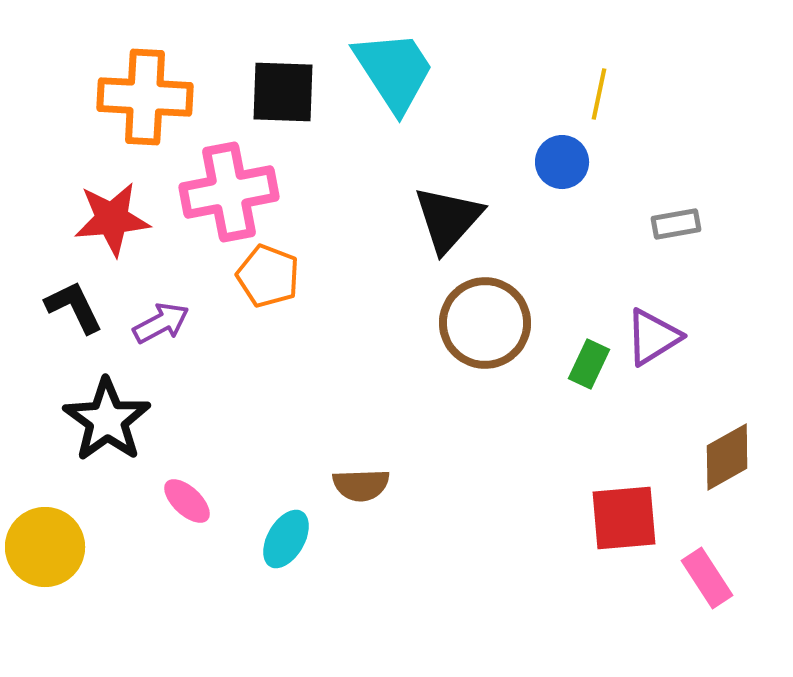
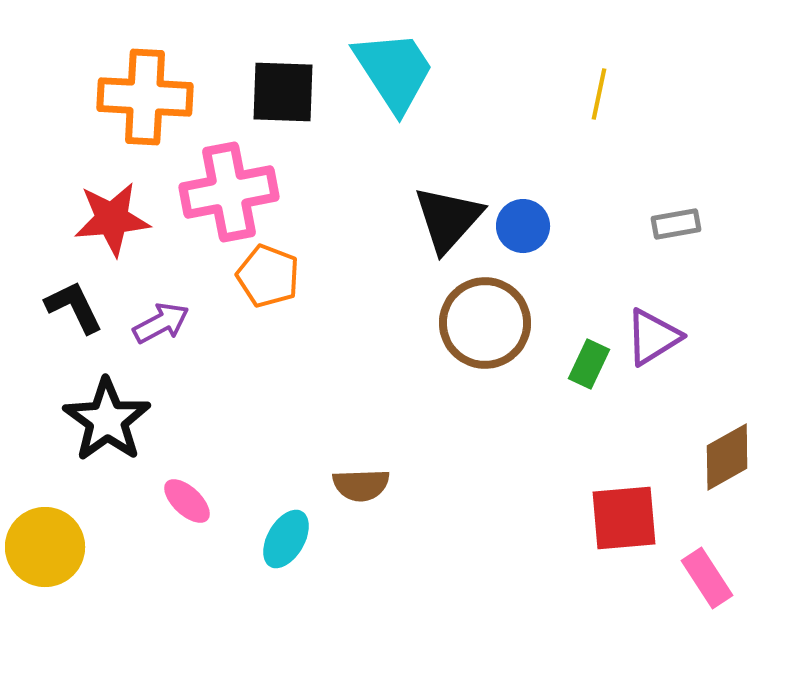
blue circle: moved 39 px left, 64 px down
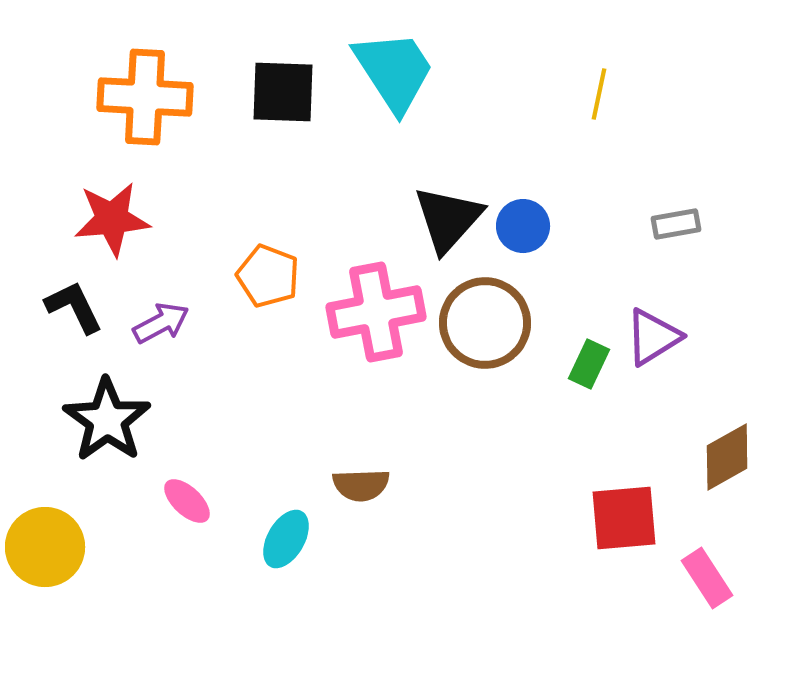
pink cross: moved 147 px right, 120 px down
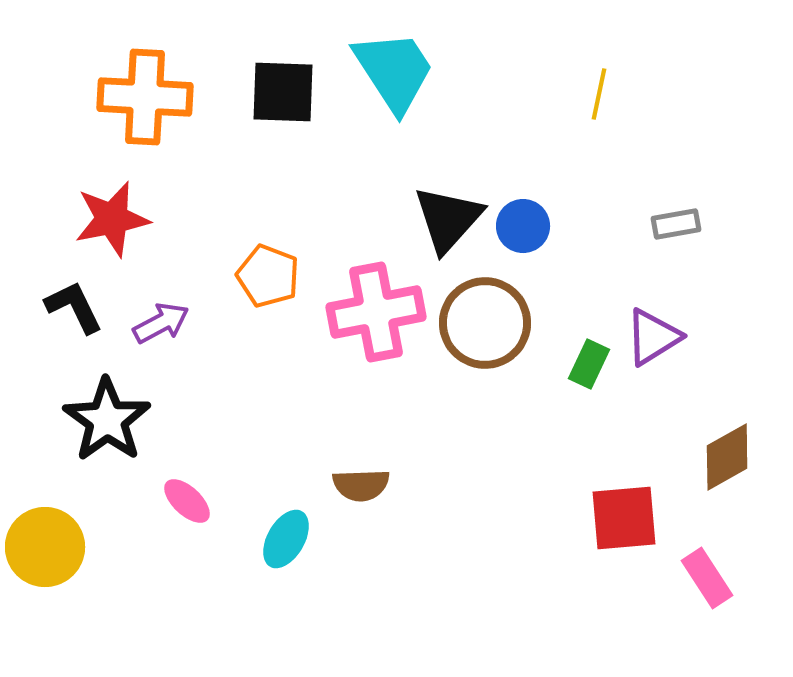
red star: rotated 6 degrees counterclockwise
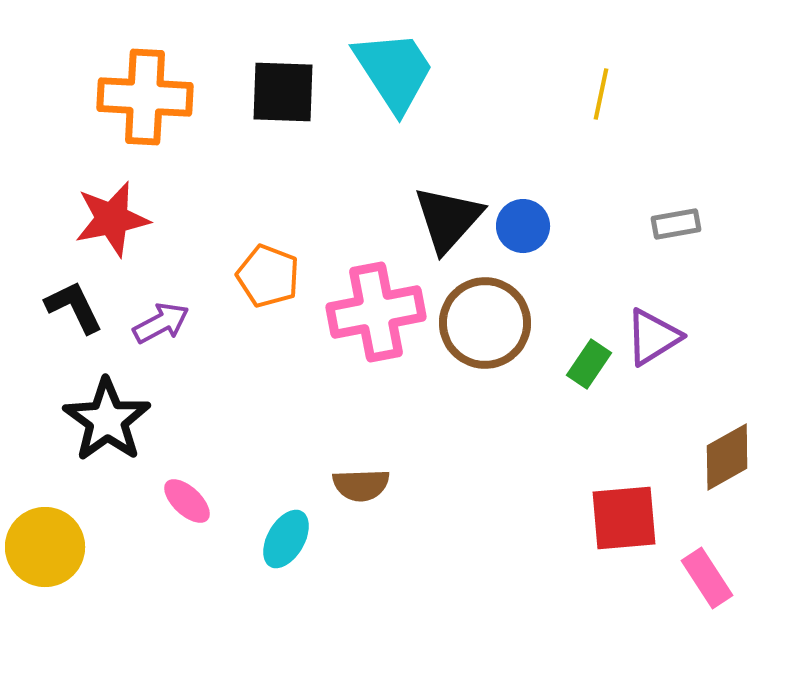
yellow line: moved 2 px right
green rectangle: rotated 9 degrees clockwise
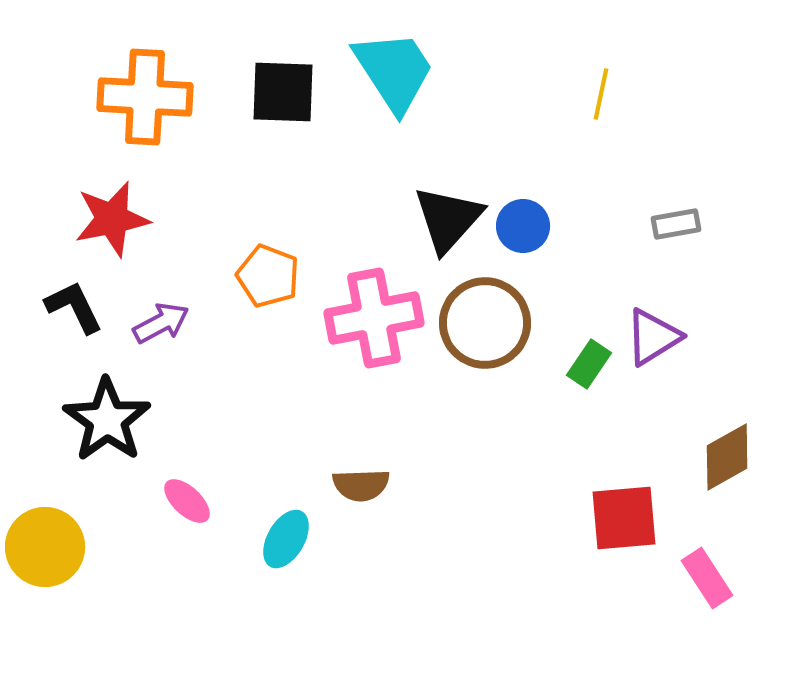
pink cross: moved 2 px left, 6 px down
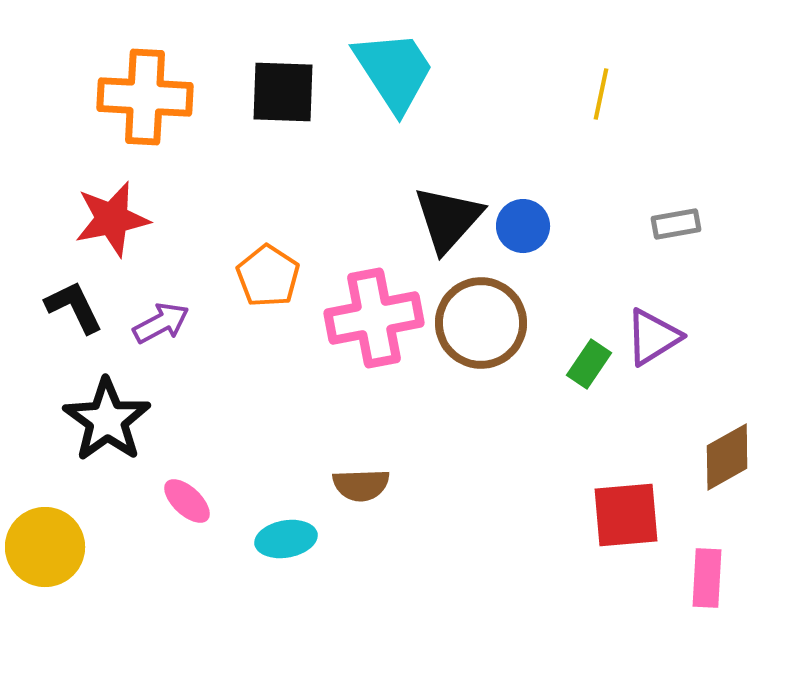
orange pentagon: rotated 12 degrees clockwise
brown circle: moved 4 px left
red square: moved 2 px right, 3 px up
cyan ellipse: rotated 50 degrees clockwise
pink rectangle: rotated 36 degrees clockwise
